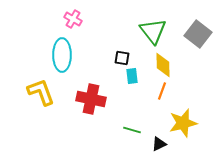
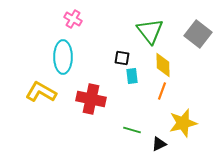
green triangle: moved 3 px left
cyan ellipse: moved 1 px right, 2 px down
yellow L-shape: rotated 40 degrees counterclockwise
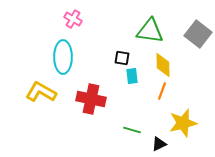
green triangle: rotated 44 degrees counterclockwise
